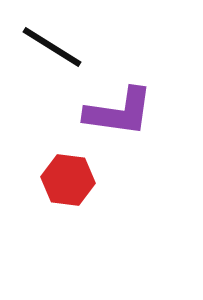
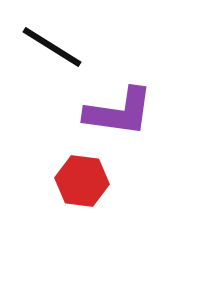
red hexagon: moved 14 px right, 1 px down
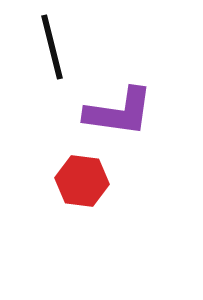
black line: rotated 44 degrees clockwise
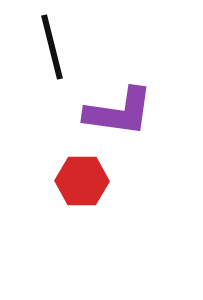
red hexagon: rotated 6 degrees counterclockwise
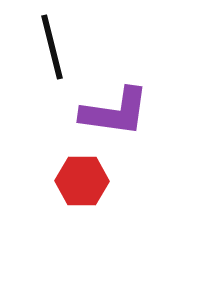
purple L-shape: moved 4 px left
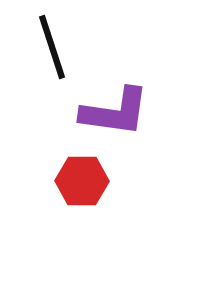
black line: rotated 4 degrees counterclockwise
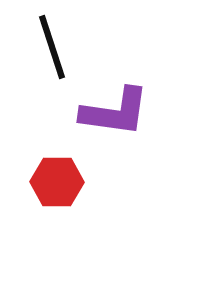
red hexagon: moved 25 px left, 1 px down
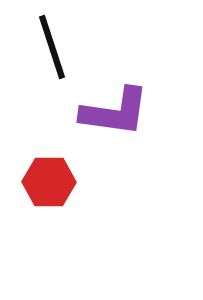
red hexagon: moved 8 px left
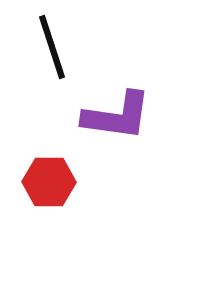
purple L-shape: moved 2 px right, 4 px down
